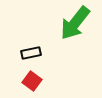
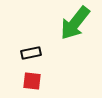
red square: rotated 30 degrees counterclockwise
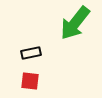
red square: moved 2 px left
